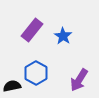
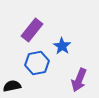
blue star: moved 1 px left, 10 px down
blue hexagon: moved 1 px right, 10 px up; rotated 20 degrees clockwise
purple arrow: rotated 10 degrees counterclockwise
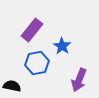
black semicircle: rotated 24 degrees clockwise
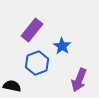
blue hexagon: rotated 10 degrees counterclockwise
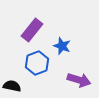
blue star: rotated 12 degrees counterclockwise
purple arrow: rotated 95 degrees counterclockwise
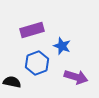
purple rectangle: rotated 35 degrees clockwise
purple arrow: moved 3 px left, 3 px up
black semicircle: moved 4 px up
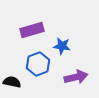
blue star: rotated 12 degrees counterclockwise
blue hexagon: moved 1 px right, 1 px down
purple arrow: rotated 30 degrees counterclockwise
